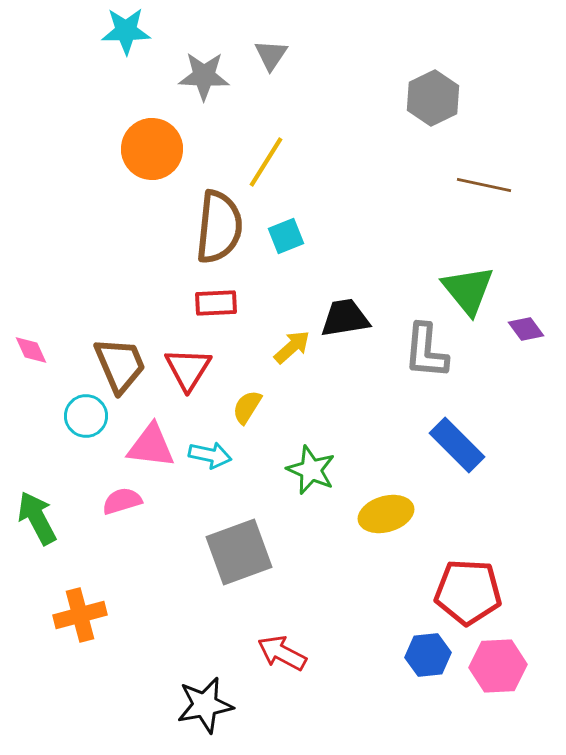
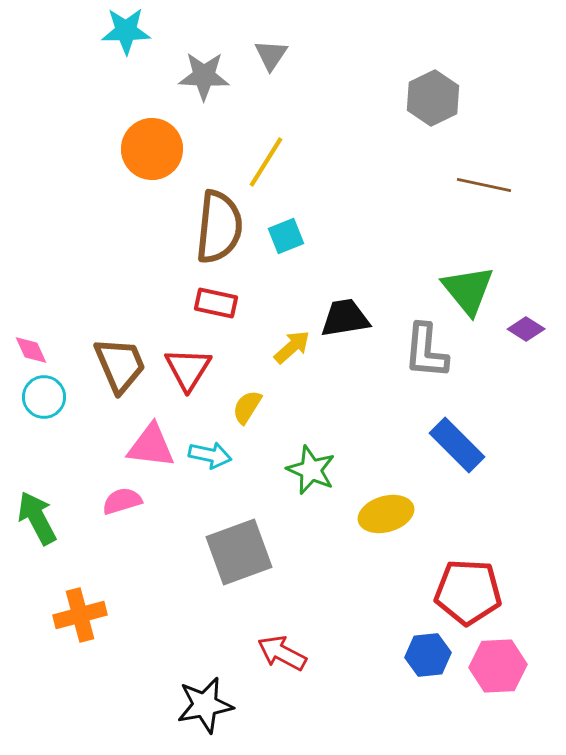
red rectangle: rotated 15 degrees clockwise
purple diamond: rotated 21 degrees counterclockwise
cyan circle: moved 42 px left, 19 px up
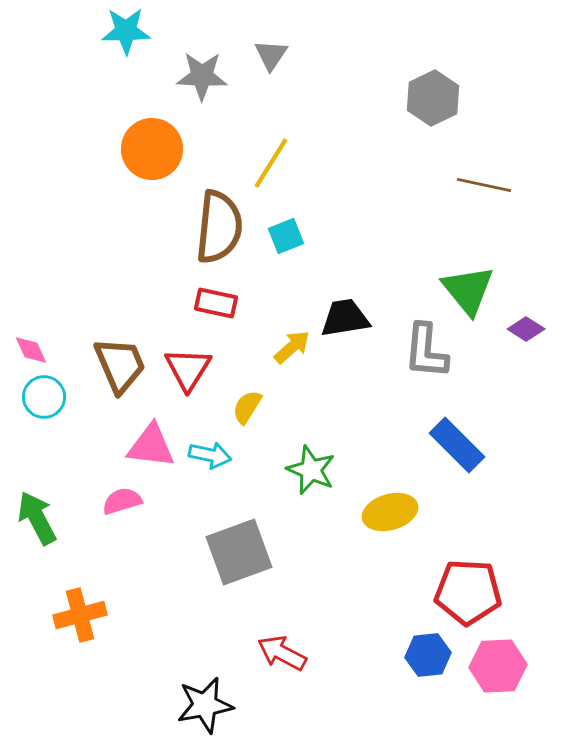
gray star: moved 2 px left
yellow line: moved 5 px right, 1 px down
yellow ellipse: moved 4 px right, 2 px up
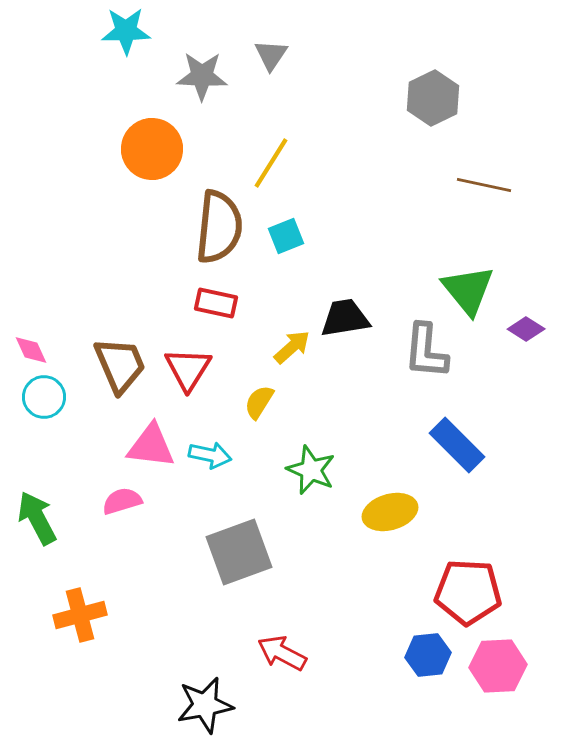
yellow semicircle: moved 12 px right, 5 px up
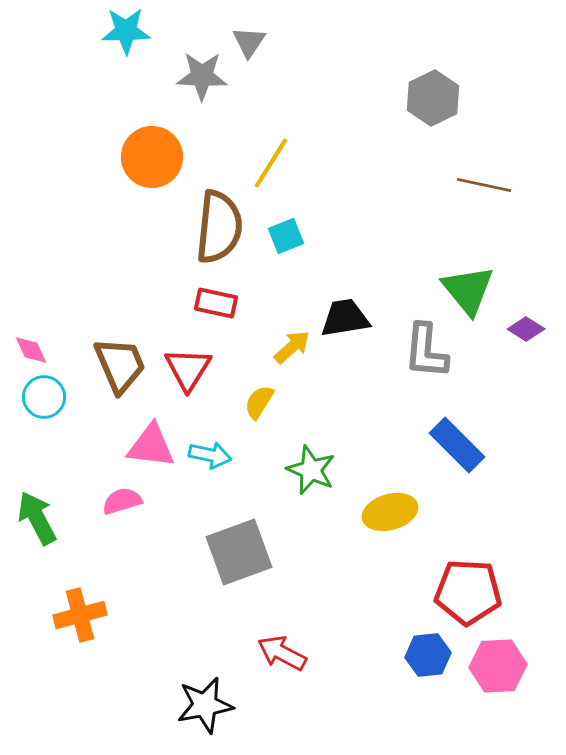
gray triangle: moved 22 px left, 13 px up
orange circle: moved 8 px down
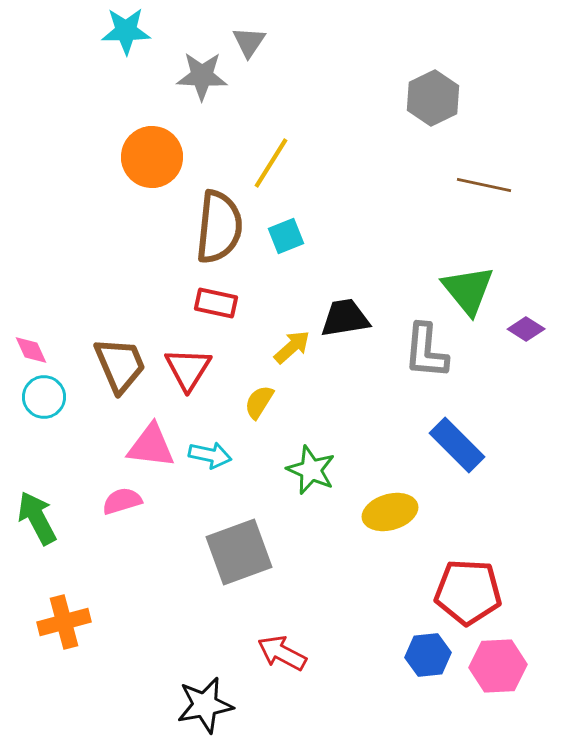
orange cross: moved 16 px left, 7 px down
